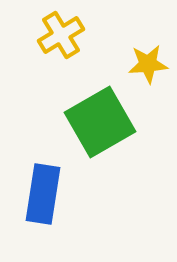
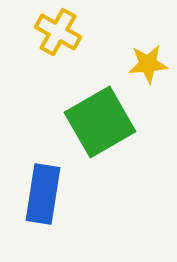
yellow cross: moved 3 px left, 3 px up; rotated 30 degrees counterclockwise
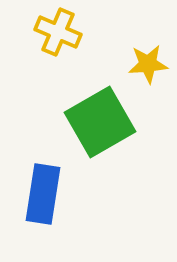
yellow cross: rotated 6 degrees counterclockwise
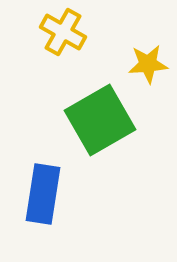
yellow cross: moved 5 px right; rotated 6 degrees clockwise
green square: moved 2 px up
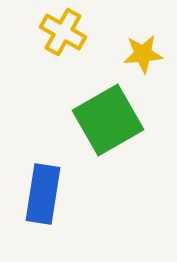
yellow star: moved 5 px left, 10 px up
green square: moved 8 px right
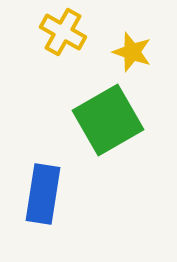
yellow star: moved 11 px left, 2 px up; rotated 24 degrees clockwise
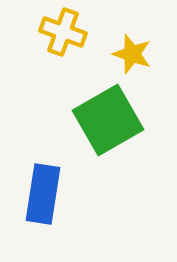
yellow cross: rotated 9 degrees counterclockwise
yellow star: moved 2 px down
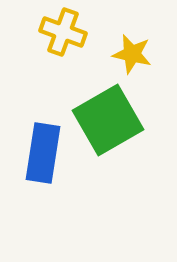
yellow star: rotated 6 degrees counterclockwise
blue rectangle: moved 41 px up
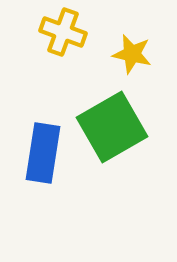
green square: moved 4 px right, 7 px down
